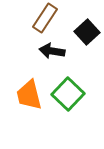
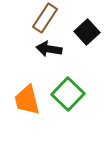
black arrow: moved 3 px left, 2 px up
orange trapezoid: moved 2 px left, 5 px down
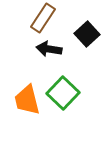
brown rectangle: moved 2 px left
black square: moved 2 px down
green square: moved 5 px left, 1 px up
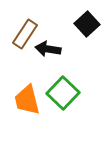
brown rectangle: moved 18 px left, 16 px down
black square: moved 10 px up
black arrow: moved 1 px left
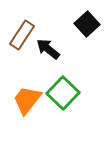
brown rectangle: moved 3 px left, 1 px down
black arrow: rotated 30 degrees clockwise
orange trapezoid: rotated 52 degrees clockwise
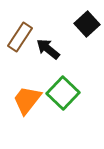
brown rectangle: moved 2 px left, 2 px down
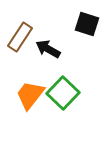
black square: rotated 30 degrees counterclockwise
black arrow: rotated 10 degrees counterclockwise
orange trapezoid: moved 3 px right, 5 px up
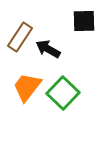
black square: moved 3 px left, 3 px up; rotated 20 degrees counterclockwise
orange trapezoid: moved 3 px left, 8 px up
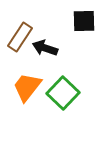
black arrow: moved 3 px left, 1 px up; rotated 10 degrees counterclockwise
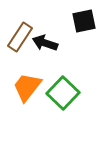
black square: rotated 10 degrees counterclockwise
black arrow: moved 5 px up
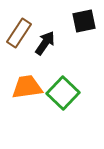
brown rectangle: moved 1 px left, 4 px up
black arrow: rotated 105 degrees clockwise
orange trapezoid: rotated 44 degrees clockwise
